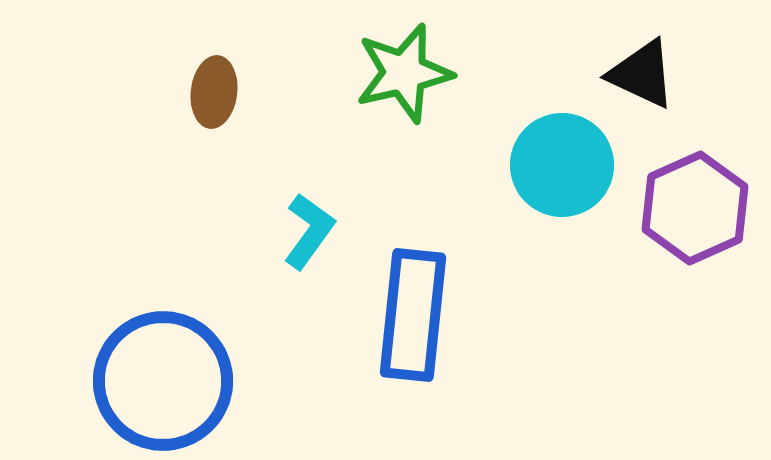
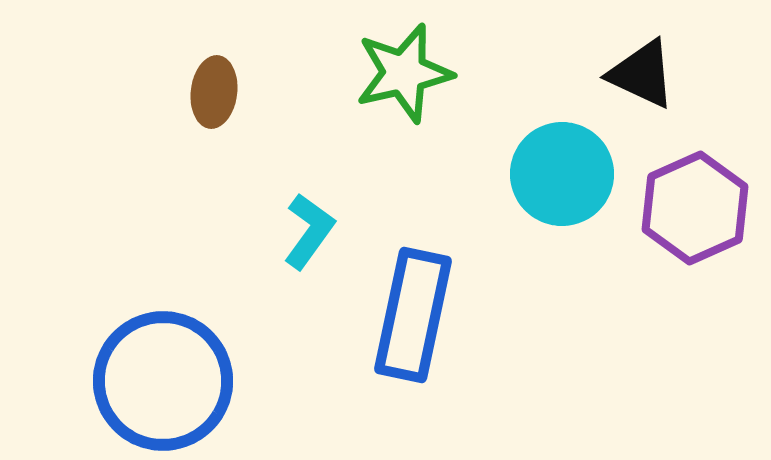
cyan circle: moved 9 px down
blue rectangle: rotated 6 degrees clockwise
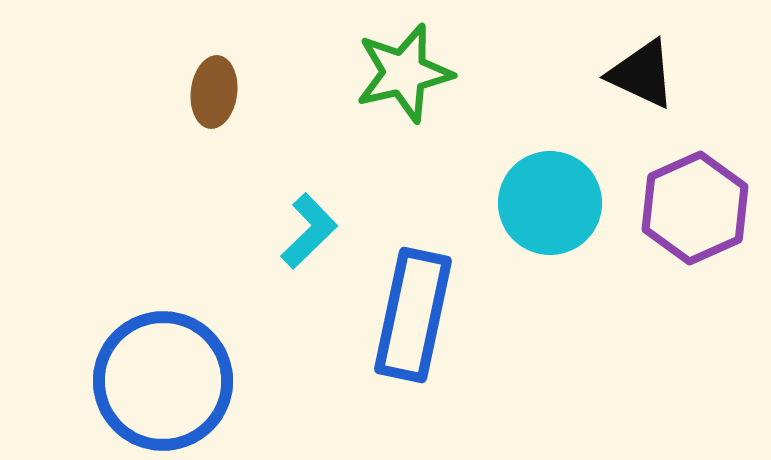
cyan circle: moved 12 px left, 29 px down
cyan L-shape: rotated 10 degrees clockwise
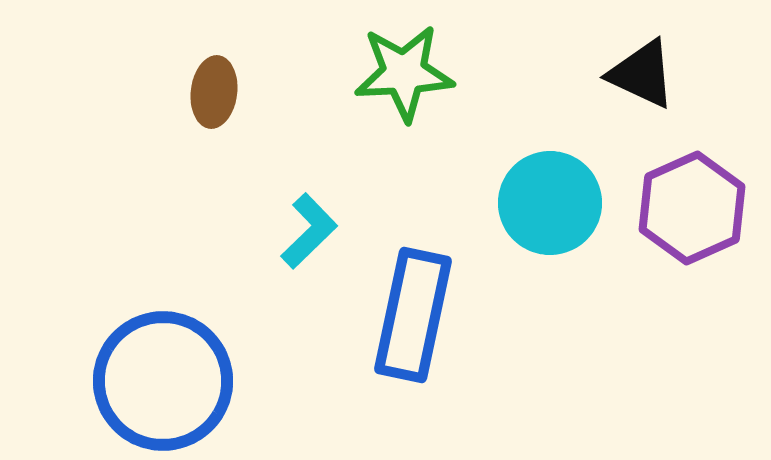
green star: rotated 10 degrees clockwise
purple hexagon: moved 3 px left
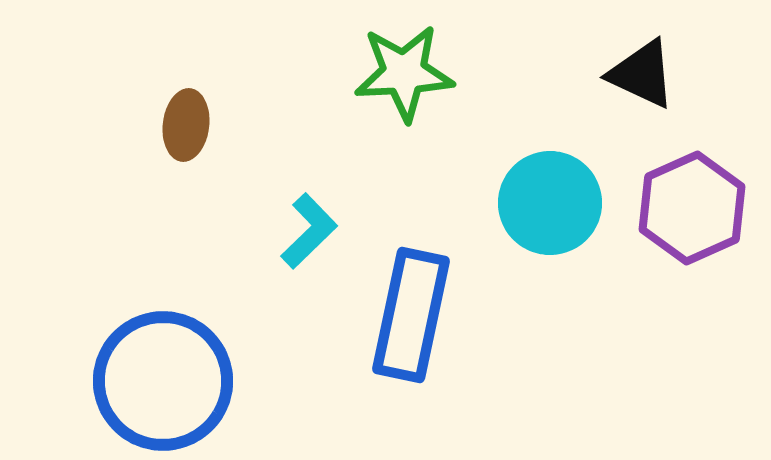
brown ellipse: moved 28 px left, 33 px down
blue rectangle: moved 2 px left
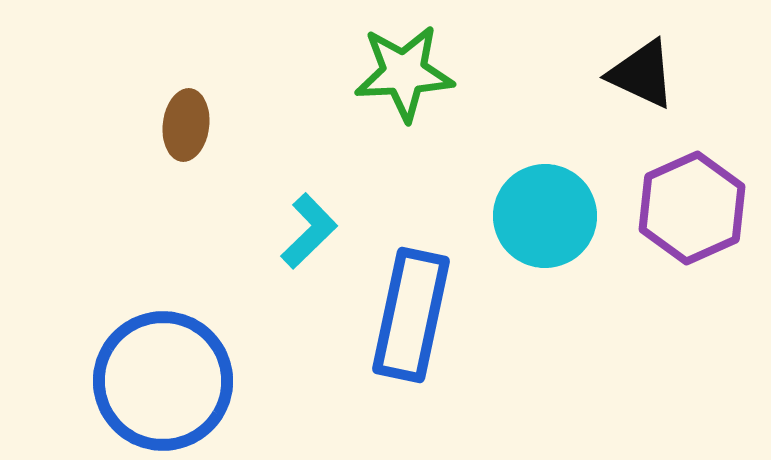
cyan circle: moved 5 px left, 13 px down
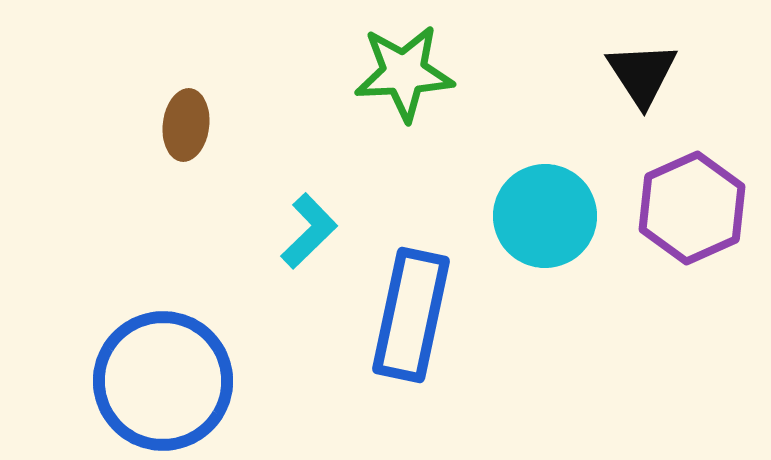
black triangle: rotated 32 degrees clockwise
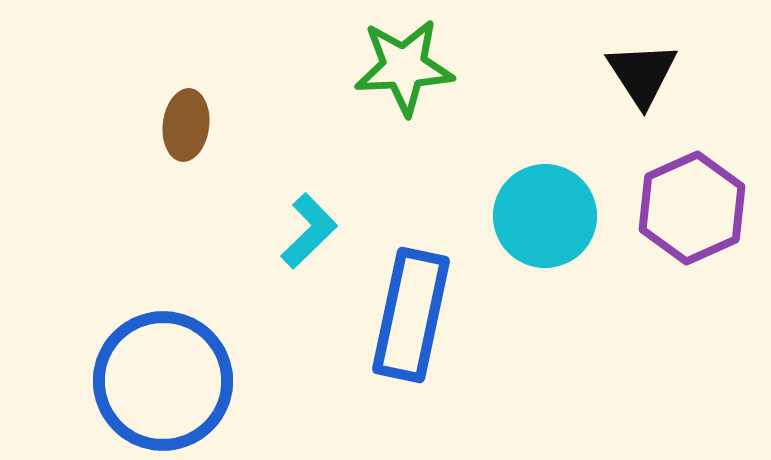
green star: moved 6 px up
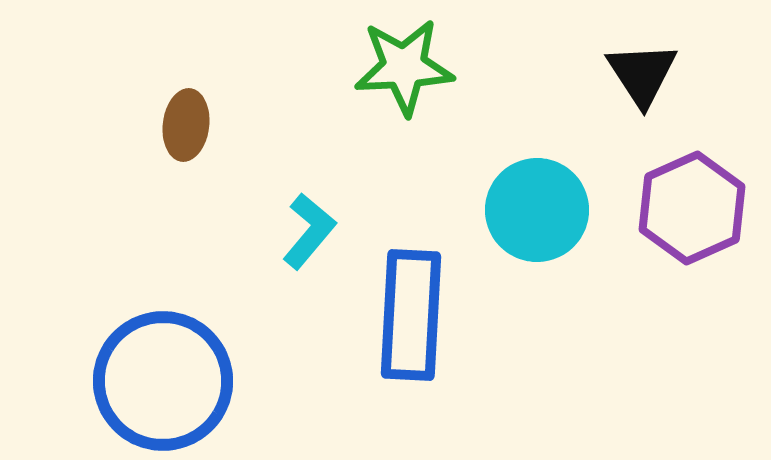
cyan circle: moved 8 px left, 6 px up
cyan L-shape: rotated 6 degrees counterclockwise
blue rectangle: rotated 9 degrees counterclockwise
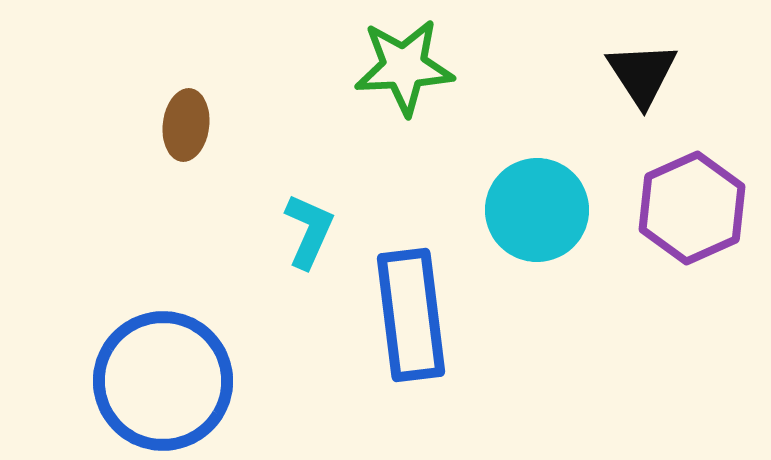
cyan L-shape: rotated 16 degrees counterclockwise
blue rectangle: rotated 10 degrees counterclockwise
